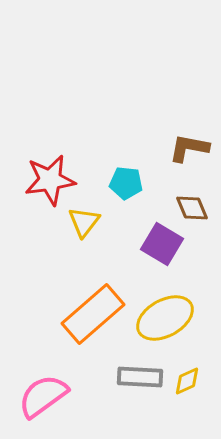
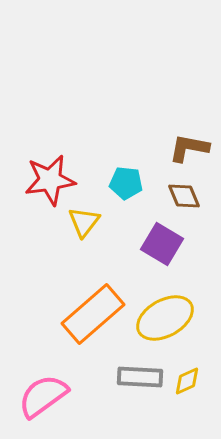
brown diamond: moved 8 px left, 12 px up
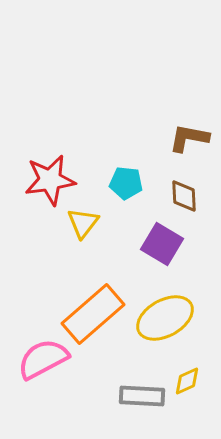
brown L-shape: moved 10 px up
brown diamond: rotated 20 degrees clockwise
yellow triangle: moved 1 px left, 1 px down
gray rectangle: moved 2 px right, 19 px down
pink semicircle: moved 37 px up; rotated 8 degrees clockwise
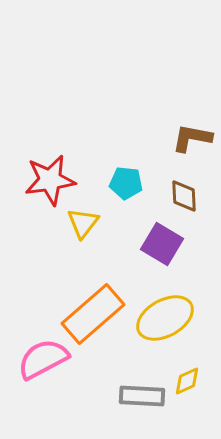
brown L-shape: moved 3 px right
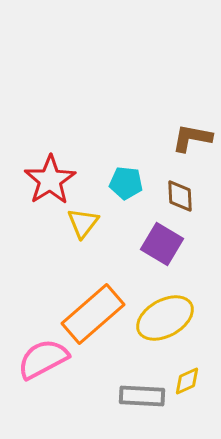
red star: rotated 24 degrees counterclockwise
brown diamond: moved 4 px left
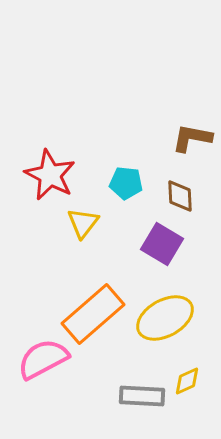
red star: moved 5 px up; rotated 12 degrees counterclockwise
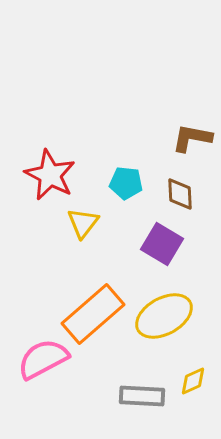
brown diamond: moved 2 px up
yellow ellipse: moved 1 px left, 2 px up
yellow diamond: moved 6 px right
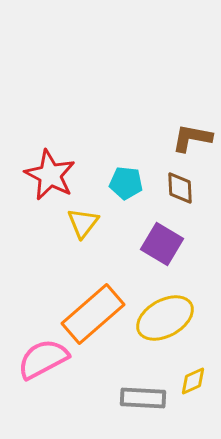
brown diamond: moved 6 px up
yellow ellipse: moved 1 px right, 2 px down
gray rectangle: moved 1 px right, 2 px down
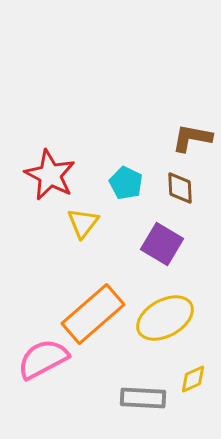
cyan pentagon: rotated 20 degrees clockwise
yellow diamond: moved 2 px up
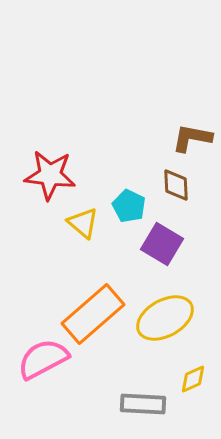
red star: rotated 21 degrees counterclockwise
cyan pentagon: moved 3 px right, 23 px down
brown diamond: moved 4 px left, 3 px up
yellow triangle: rotated 28 degrees counterclockwise
gray rectangle: moved 6 px down
